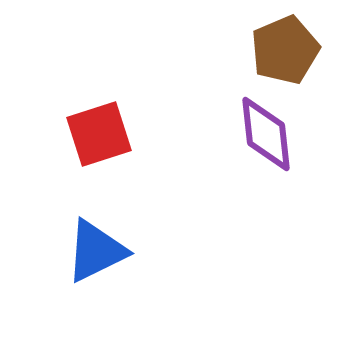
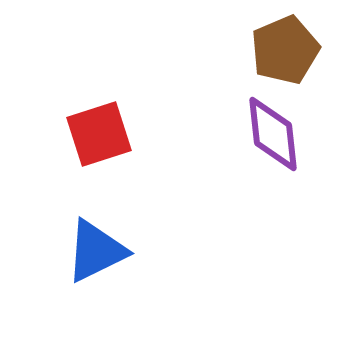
purple diamond: moved 7 px right
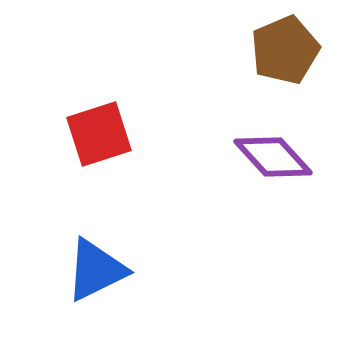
purple diamond: moved 23 px down; rotated 36 degrees counterclockwise
blue triangle: moved 19 px down
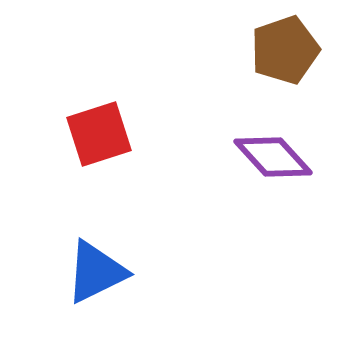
brown pentagon: rotated 4 degrees clockwise
blue triangle: moved 2 px down
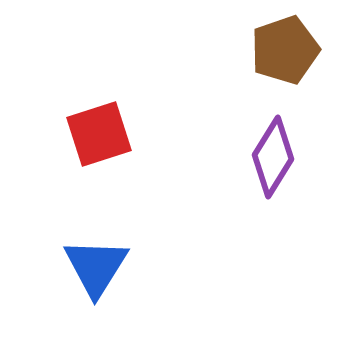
purple diamond: rotated 74 degrees clockwise
blue triangle: moved 5 px up; rotated 32 degrees counterclockwise
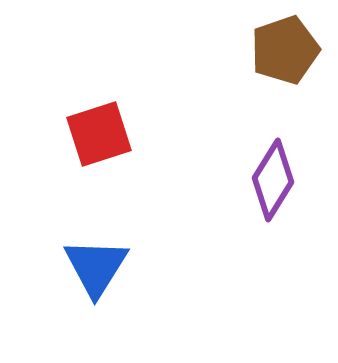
purple diamond: moved 23 px down
